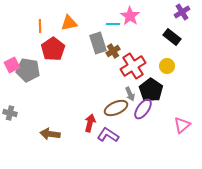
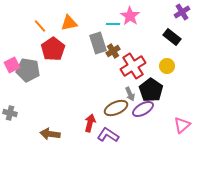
orange line: rotated 40 degrees counterclockwise
purple ellipse: rotated 25 degrees clockwise
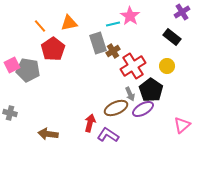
cyan line: rotated 16 degrees counterclockwise
brown arrow: moved 2 px left
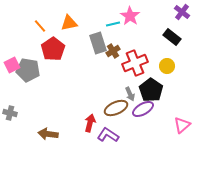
purple cross: rotated 21 degrees counterclockwise
red cross: moved 2 px right, 3 px up; rotated 10 degrees clockwise
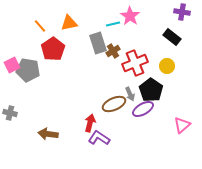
purple cross: rotated 28 degrees counterclockwise
brown ellipse: moved 2 px left, 4 px up
purple L-shape: moved 9 px left, 3 px down
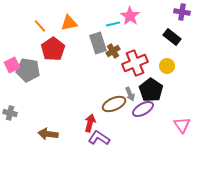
pink triangle: rotated 24 degrees counterclockwise
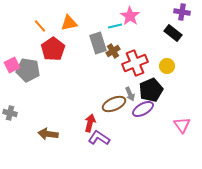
cyan line: moved 2 px right, 2 px down
black rectangle: moved 1 px right, 4 px up
black pentagon: rotated 15 degrees clockwise
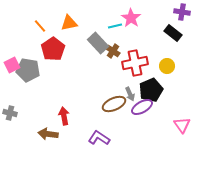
pink star: moved 1 px right, 2 px down
gray rectangle: rotated 25 degrees counterclockwise
brown cross: rotated 24 degrees counterclockwise
red cross: rotated 10 degrees clockwise
purple ellipse: moved 1 px left, 2 px up
red arrow: moved 26 px left, 7 px up; rotated 24 degrees counterclockwise
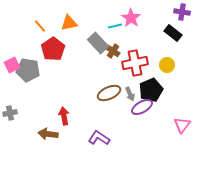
yellow circle: moved 1 px up
brown ellipse: moved 5 px left, 11 px up
gray cross: rotated 24 degrees counterclockwise
pink triangle: rotated 12 degrees clockwise
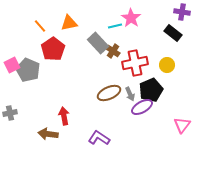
gray pentagon: rotated 15 degrees clockwise
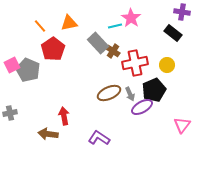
black pentagon: moved 3 px right
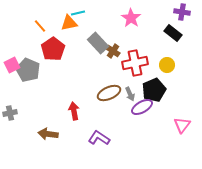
cyan line: moved 37 px left, 13 px up
red arrow: moved 10 px right, 5 px up
